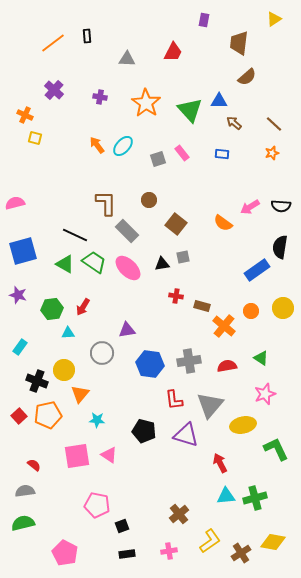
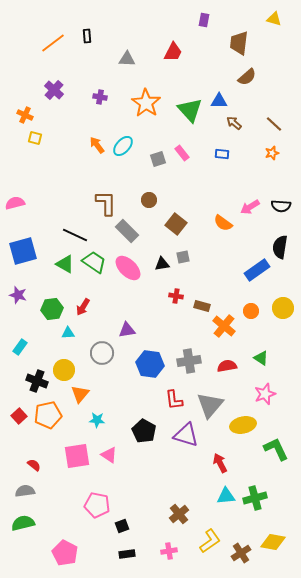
yellow triangle at (274, 19): rotated 49 degrees clockwise
black pentagon at (144, 431): rotated 15 degrees clockwise
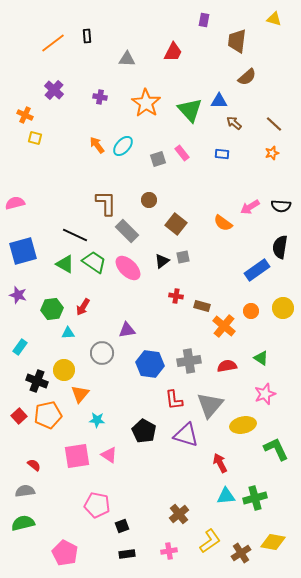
brown trapezoid at (239, 43): moved 2 px left, 2 px up
black triangle at (162, 264): moved 3 px up; rotated 28 degrees counterclockwise
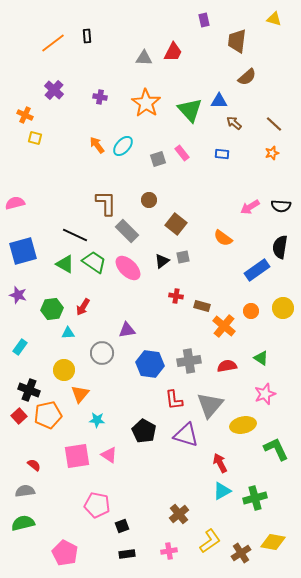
purple rectangle at (204, 20): rotated 24 degrees counterclockwise
gray triangle at (127, 59): moved 17 px right, 1 px up
orange semicircle at (223, 223): moved 15 px down
black cross at (37, 381): moved 8 px left, 9 px down
cyan triangle at (226, 496): moved 4 px left, 5 px up; rotated 24 degrees counterclockwise
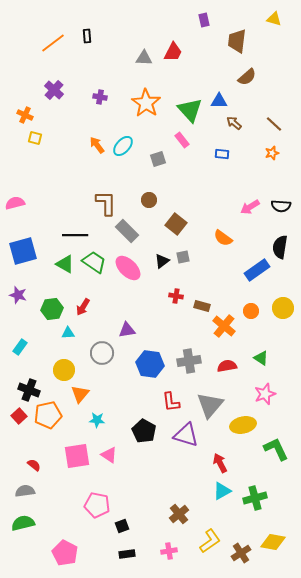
pink rectangle at (182, 153): moved 13 px up
black line at (75, 235): rotated 25 degrees counterclockwise
red L-shape at (174, 400): moved 3 px left, 2 px down
